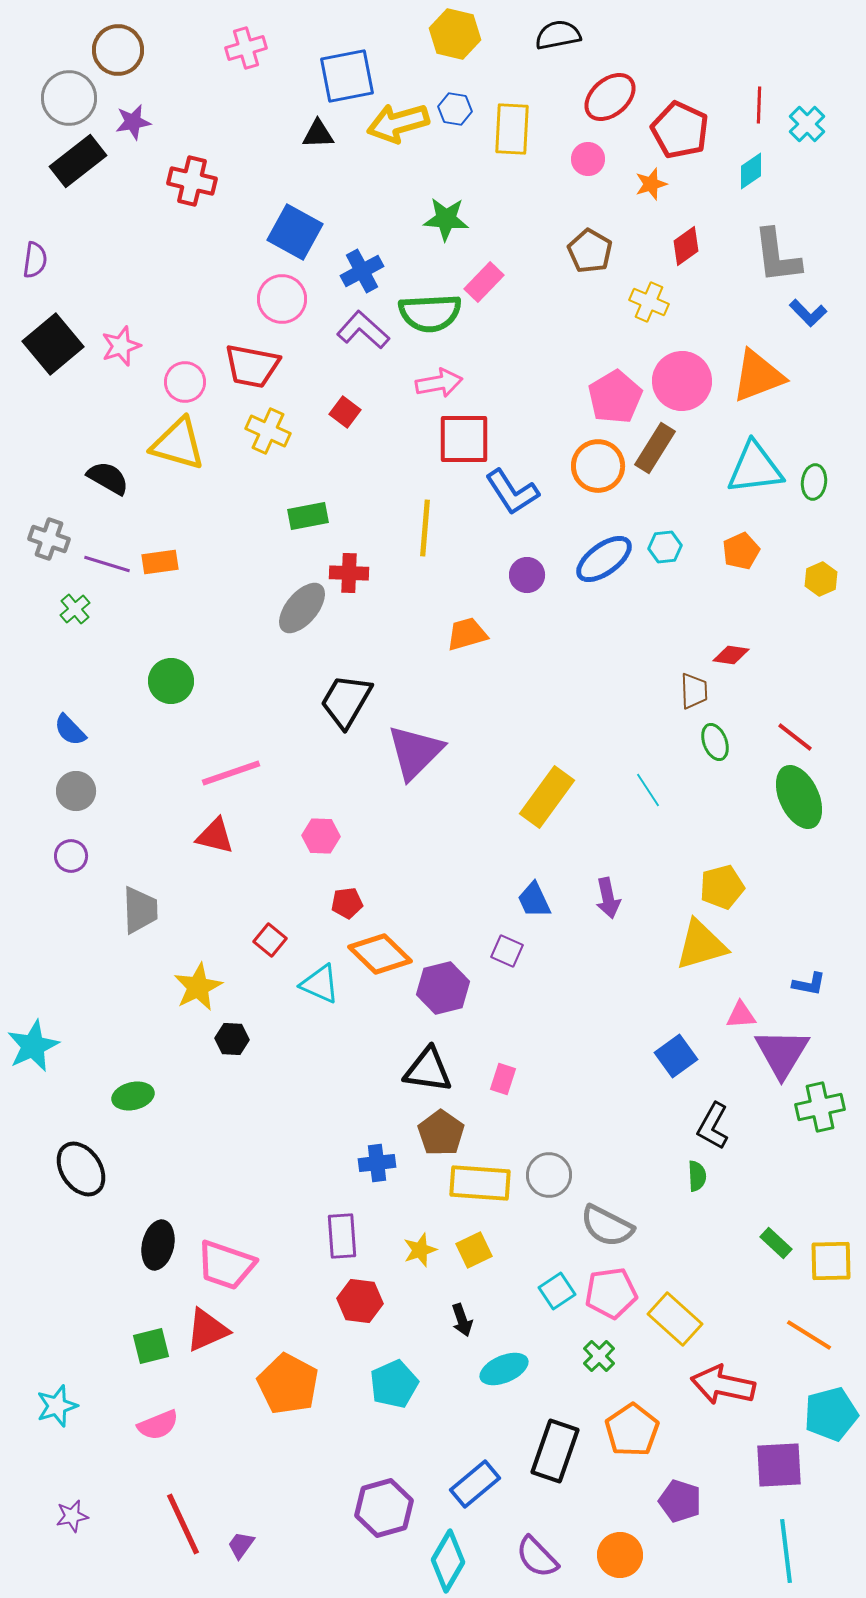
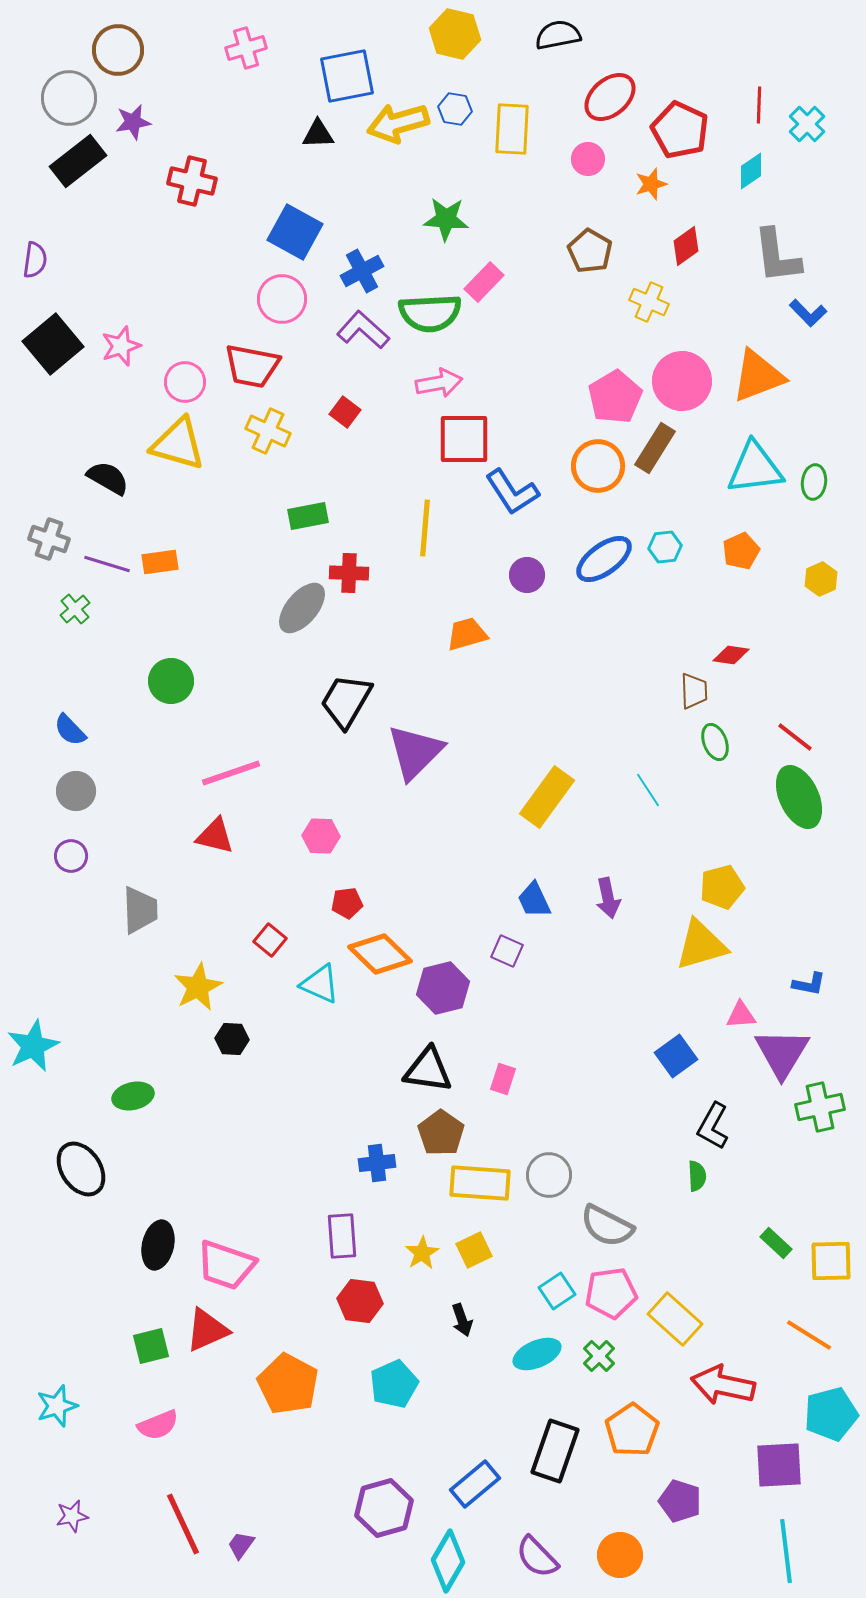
yellow star at (420, 1250): moved 2 px right, 3 px down; rotated 12 degrees counterclockwise
cyan ellipse at (504, 1369): moved 33 px right, 15 px up
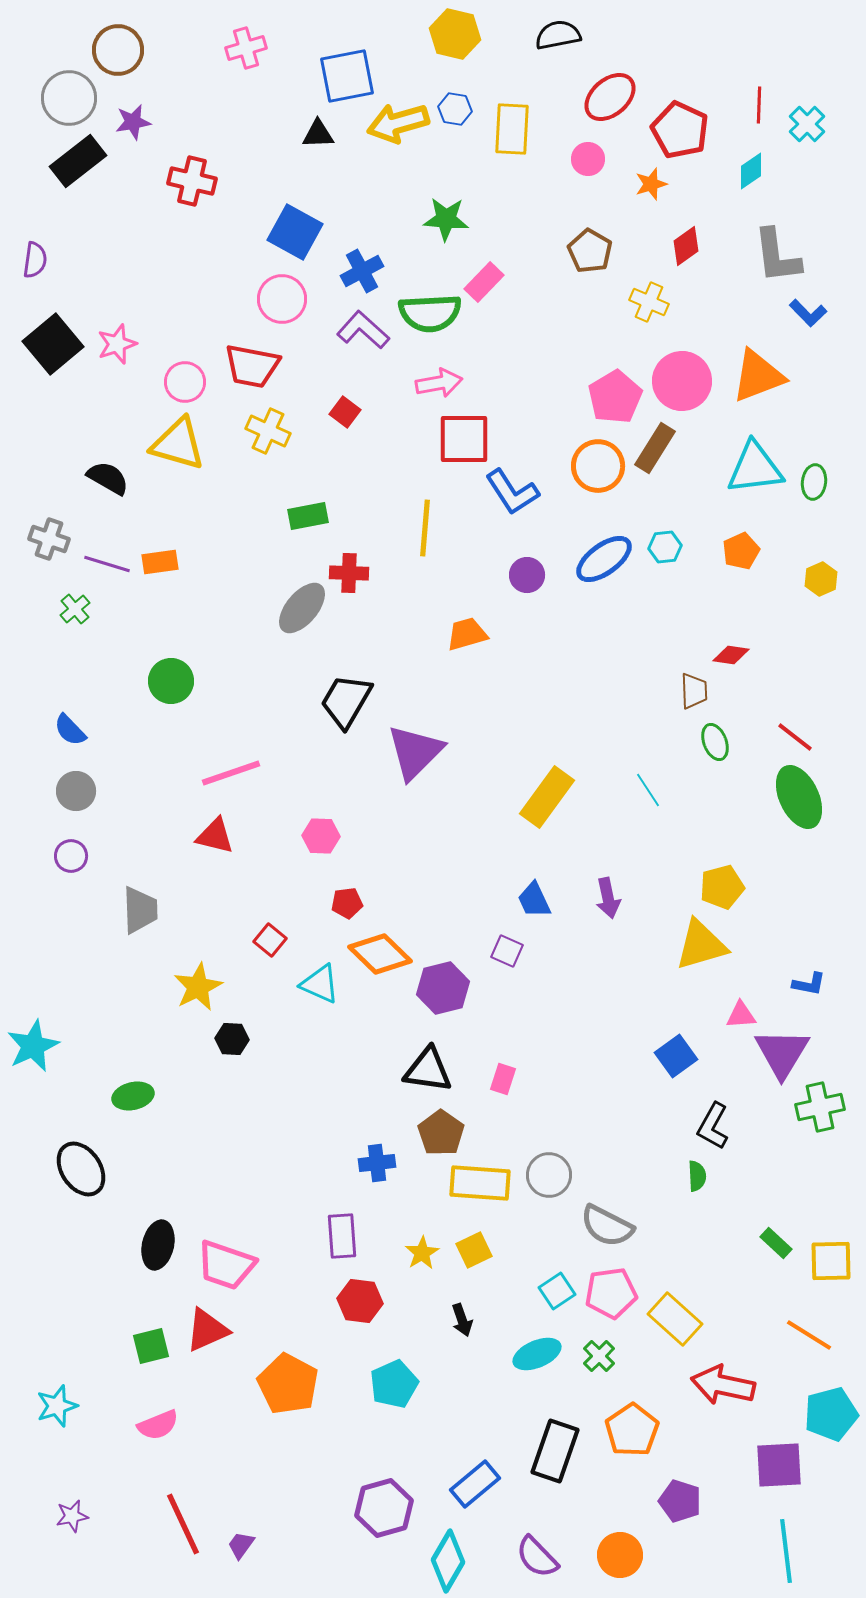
pink star at (121, 346): moved 4 px left, 2 px up
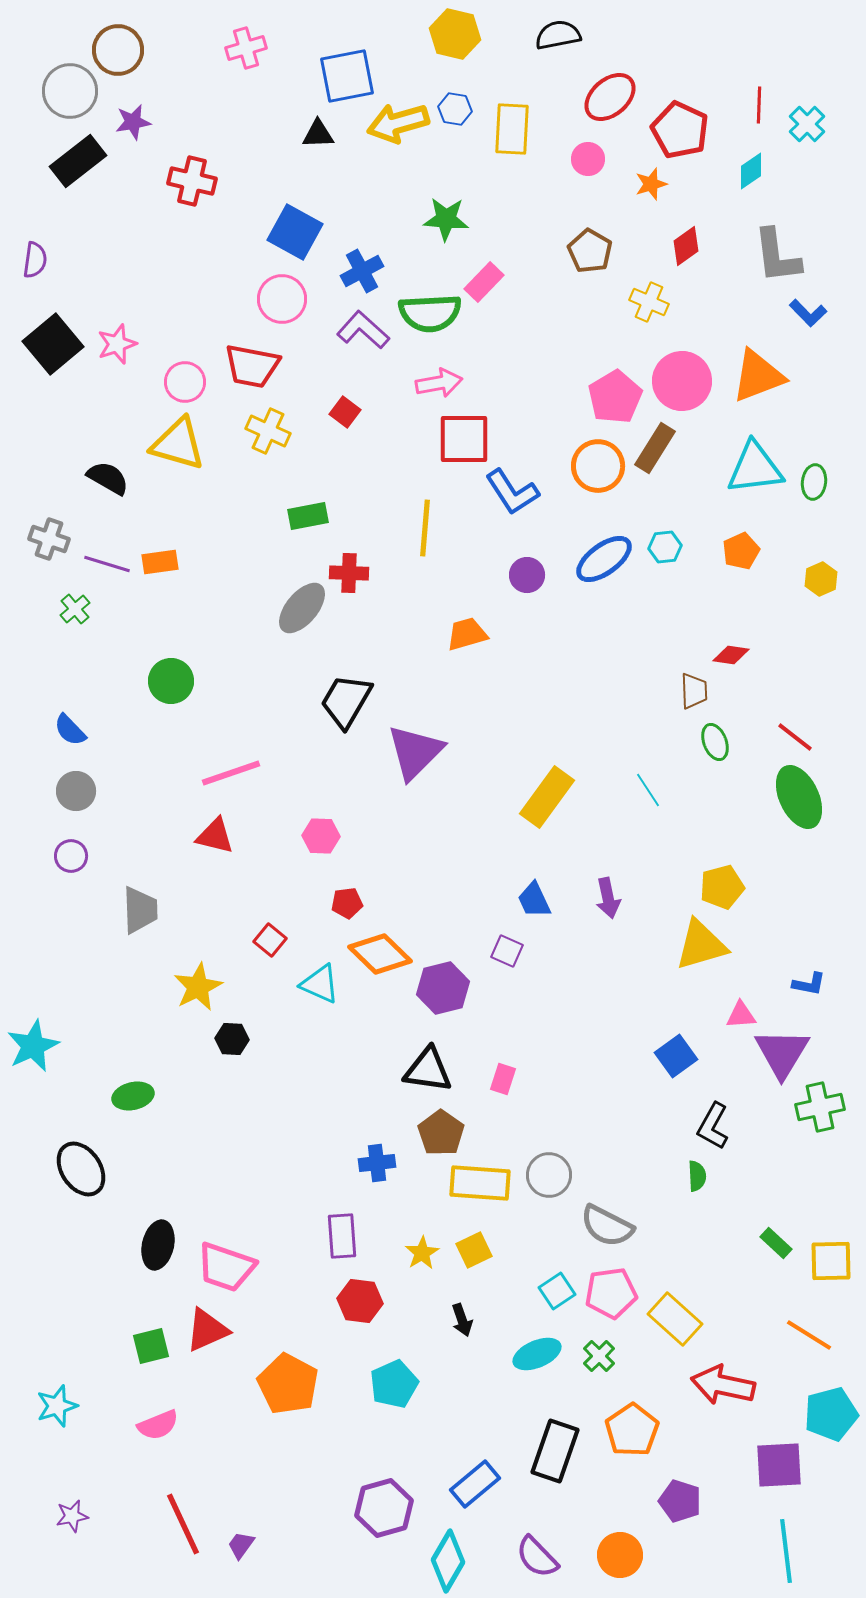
gray circle at (69, 98): moved 1 px right, 7 px up
pink trapezoid at (226, 1265): moved 2 px down
